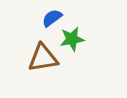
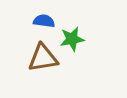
blue semicircle: moved 8 px left, 3 px down; rotated 45 degrees clockwise
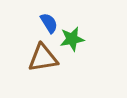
blue semicircle: moved 5 px right, 2 px down; rotated 50 degrees clockwise
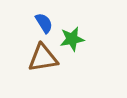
blue semicircle: moved 5 px left
